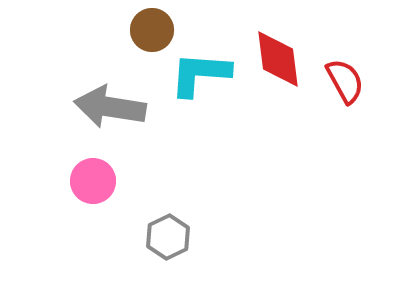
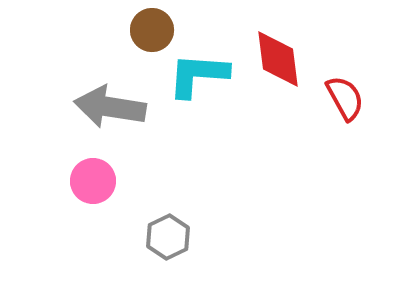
cyan L-shape: moved 2 px left, 1 px down
red semicircle: moved 17 px down
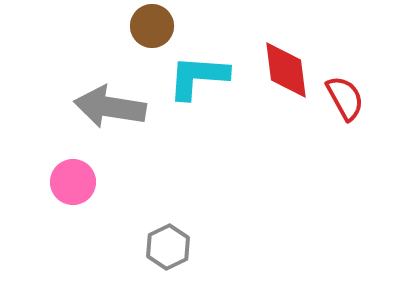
brown circle: moved 4 px up
red diamond: moved 8 px right, 11 px down
cyan L-shape: moved 2 px down
pink circle: moved 20 px left, 1 px down
gray hexagon: moved 10 px down
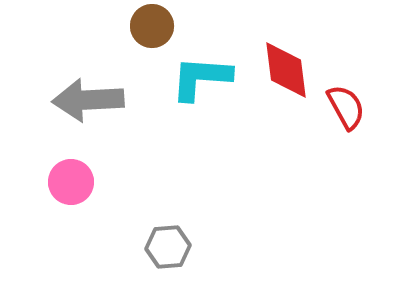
cyan L-shape: moved 3 px right, 1 px down
red semicircle: moved 1 px right, 9 px down
gray arrow: moved 22 px left, 7 px up; rotated 12 degrees counterclockwise
pink circle: moved 2 px left
gray hexagon: rotated 21 degrees clockwise
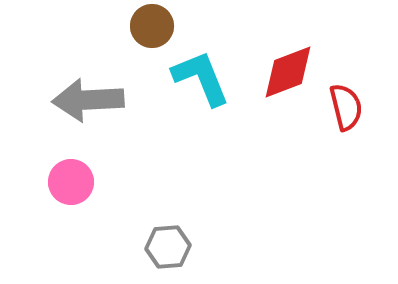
red diamond: moved 2 px right, 2 px down; rotated 76 degrees clockwise
cyan L-shape: rotated 64 degrees clockwise
red semicircle: rotated 15 degrees clockwise
